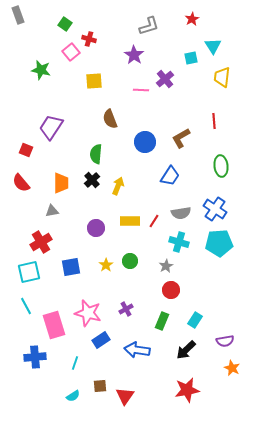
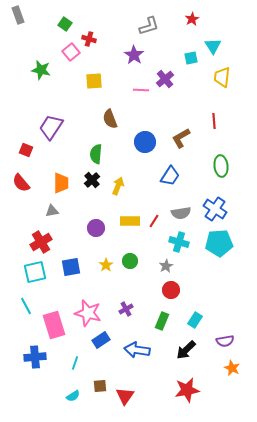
cyan square at (29, 272): moved 6 px right
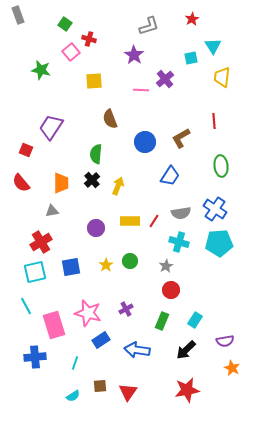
red triangle at (125, 396): moved 3 px right, 4 px up
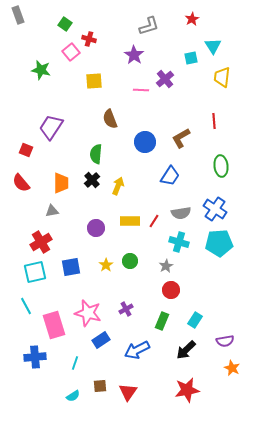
blue arrow at (137, 350): rotated 35 degrees counterclockwise
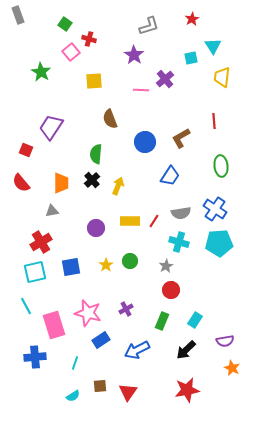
green star at (41, 70): moved 2 px down; rotated 18 degrees clockwise
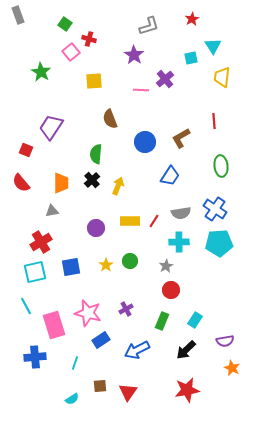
cyan cross at (179, 242): rotated 18 degrees counterclockwise
cyan semicircle at (73, 396): moved 1 px left, 3 px down
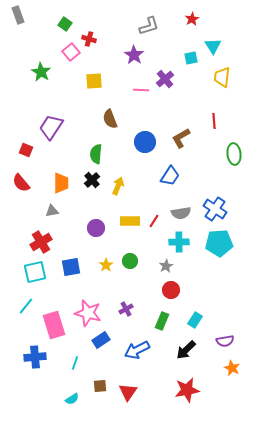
green ellipse at (221, 166): moved 13 px right, 12 px up
cyan line at (26, 306): rotated 66 degrees clockwise
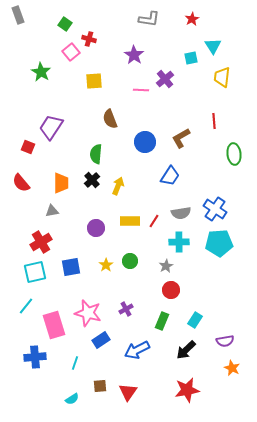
gray L-shape at (149, 26): moved 7 px up; rotated 25 degrees clockwise
red square at (26, 150): moved 2 px right, 3 px up
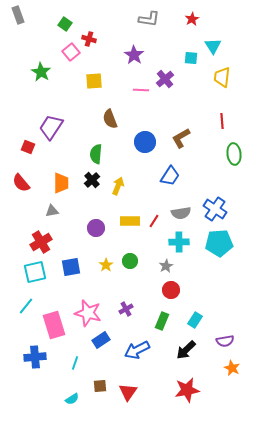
cyan square at (191, 58): rotated 16 degrees clockwise
red line at (214, 121): moved 8 px right
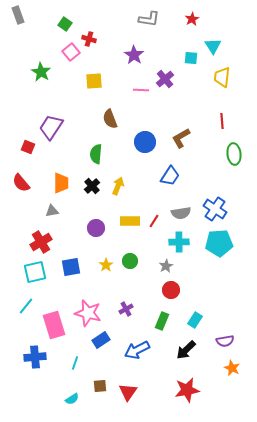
black cross at (92, 180): moved 6 px down
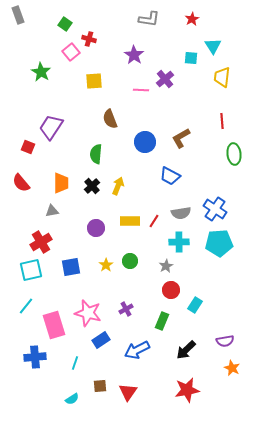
blue trapezoid at (170, 176): rotated 85 degrees clockwise
cyan square at (35, 272): moved 4 px left, 2 px up
cyan rectangle at (195, 320): moved 15 px up
